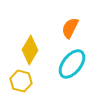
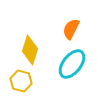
orange semicircle: moved 1 px right, 1 px down
yellow diamond: rotated 12 degrees counterclockwise
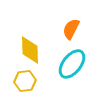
yellow diamond: rotated 20 degrees counterclockwise
yellow hexagon: moved 4 px right; rotated 20 degrees counterclockwise
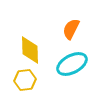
cyan ellipse: rotated 24 degrees clockwise
yellow hexagon: moved 1 px up
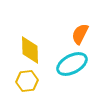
orange semicircle: moved 9 px right, 5 px down
yellow hexagon: moved 2 px right, 1 px down
